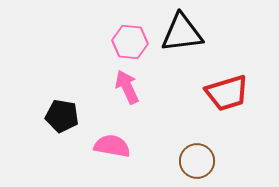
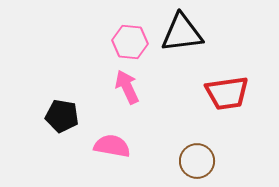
red trapezoid: rotated 9 degrees clockwise
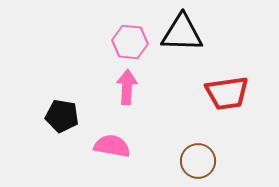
black triangle: rotated 9 degrees clockwise
pink arrow: rotated 28 degrees clockwise
brown circle: moved 1 px right
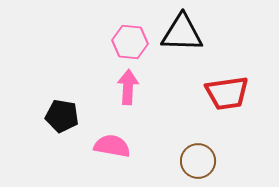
pink arrow: moved 1 px right
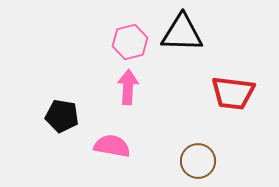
pink hexagon: rotated 20 degrees counterclockwise
red trapezoid: moved 6 px right; rotated 15 degrees clockwise
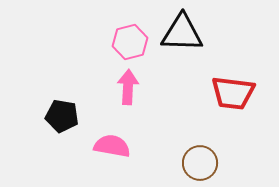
brown circle: moved 2 px right, 2 px down
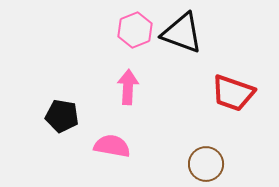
black triangle: rotated 18 degrees clockwise
pink hexagon: moved 5 px right, 12 px up; rotated 8 degrees counterclockwise
red trapezoid: rotated 12 degrees clockwise
brown circle: moved 6 px right, 1 px down
